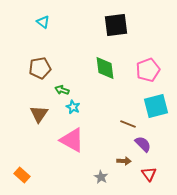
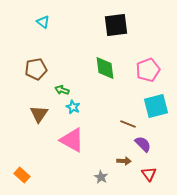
brown pentagon: moved 4 px left, 1 px down
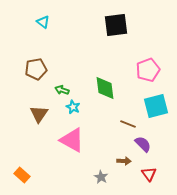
green diamond: moved 20 px down
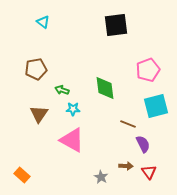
cyan star: moved 2 px down; rotated 24 degrees counterclockwise
purple semicircle: rotated 18 degrees clockwise
brown arrow: moved 2 px right, 5 px down
red triangle: moved 2 px up
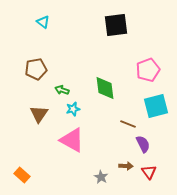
cyan star: rotated 16 degrees counterclockwise
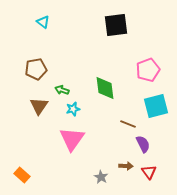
brown triangle: moved 8 px up
pink triangle: moved 1 px up; rotated 36 degrees clockwise
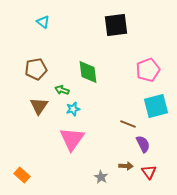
green diamond: moved 17 px left, 16 px up
